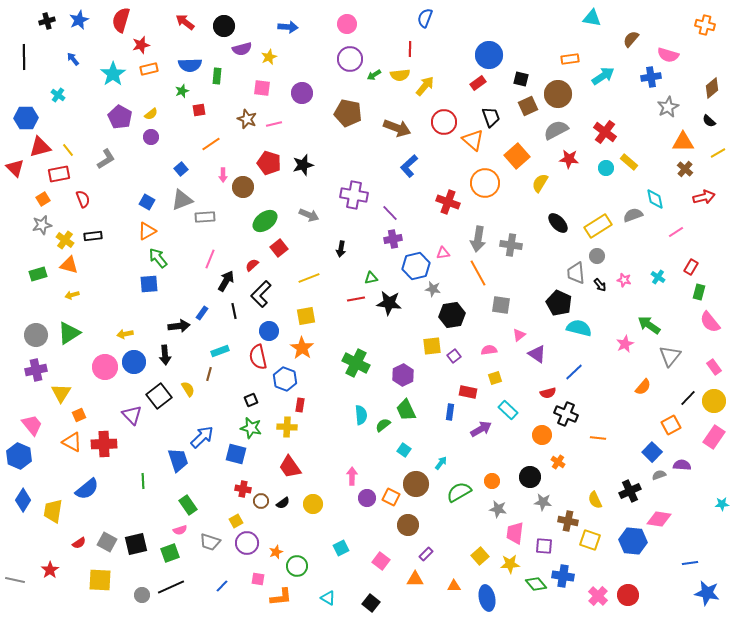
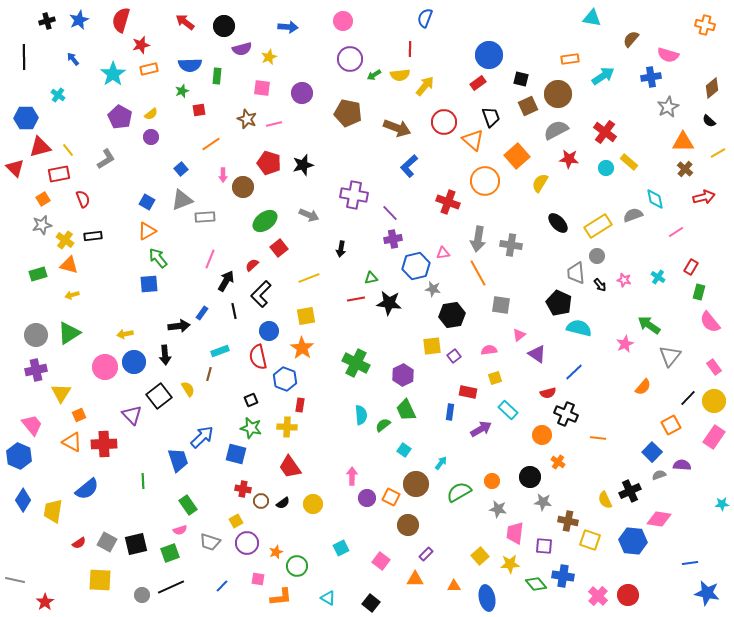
pink circle at (347, 24): moved 4 px left, 3 px up
orange circle at (485, 183): moved 2 px up
yellow semicircle at (595, 500): moved 10 px right
red star at (50, 570): moved 5 px left, 32 px down
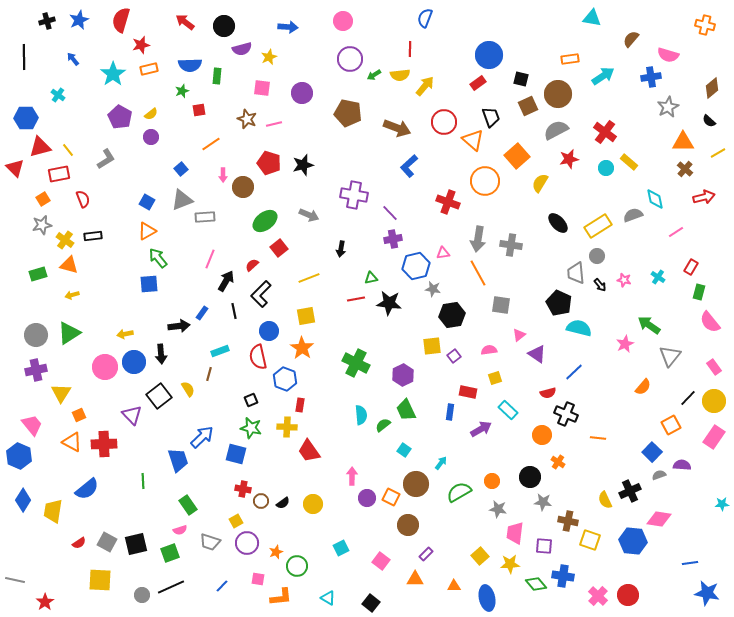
red star at (569, 159): rotated 18 degrees counterclockwise
black arrow at (165, 355): moved 4 px left, 1 px up
red trapezoid at (290, 467): moved 19 px right, 16 px up
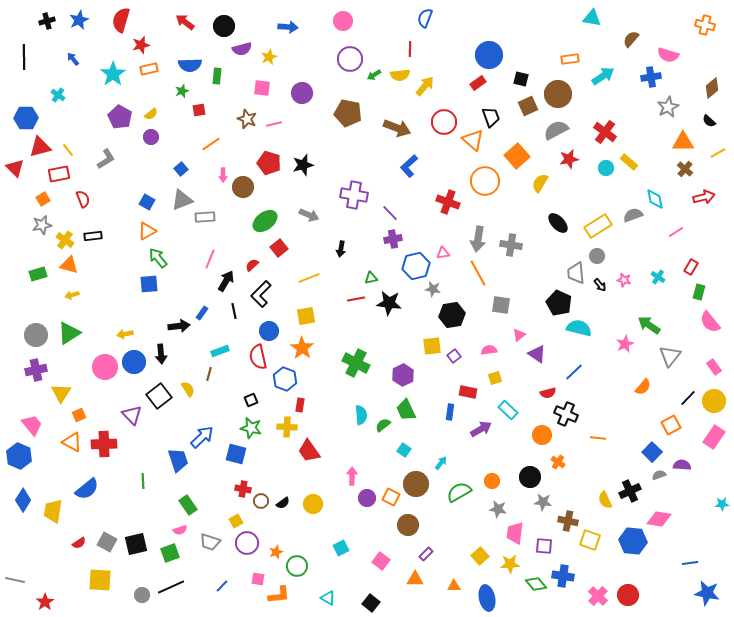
orange L-shape at (281, 597): moved 2 px left, 2 px up
